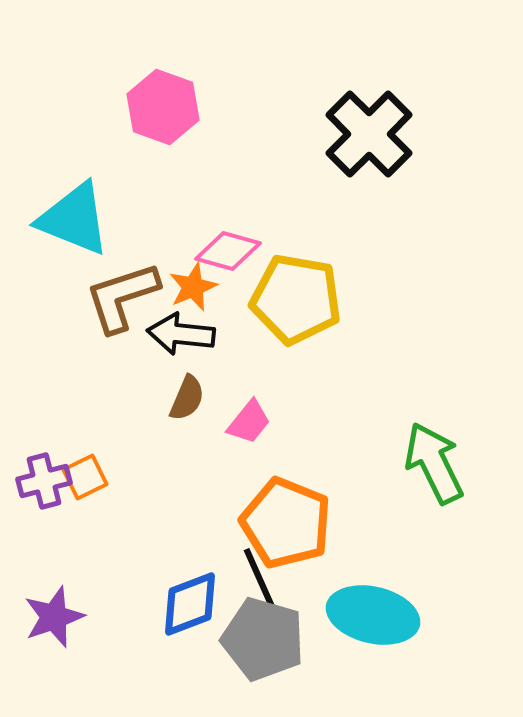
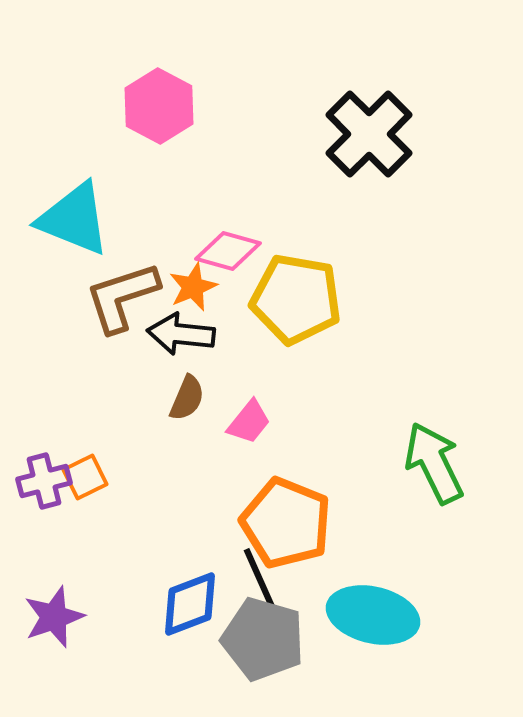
pink hexagon: moved 4 px left, 1 px up; rotated 8 degrees clockwise
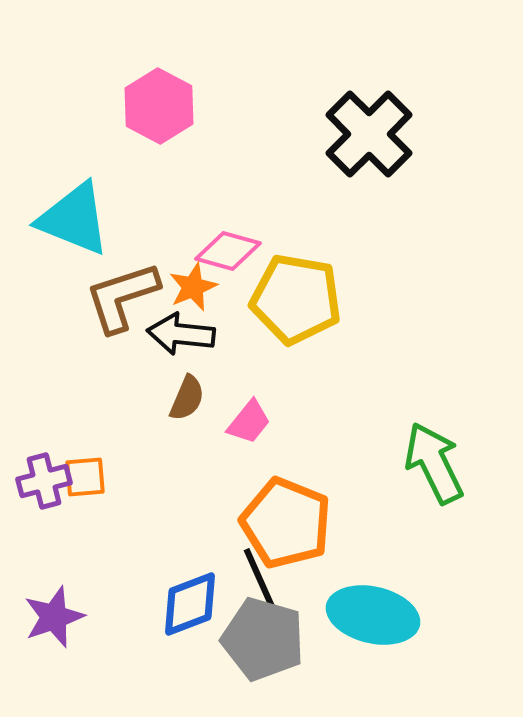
orange square: rotated 21 degrees clockwise
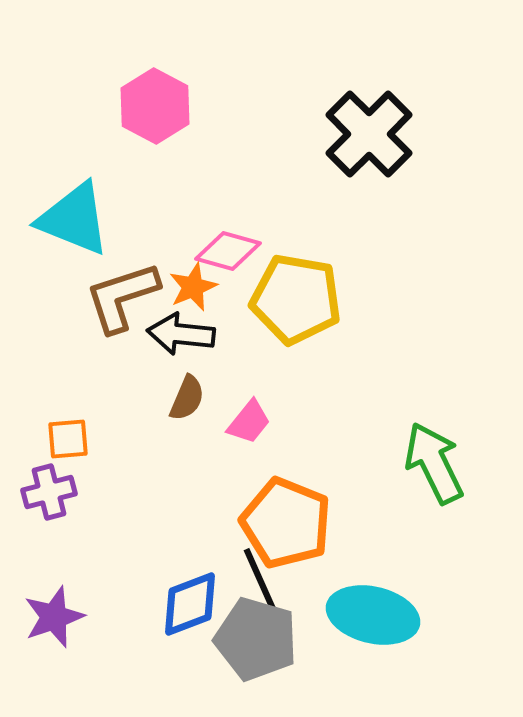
pink hexagon: moved 4 px left
orange square: moved 17 px left, 38 px up
purple cross: moved 5 px right, 11 px down
gray pentagon: moved 7 px left
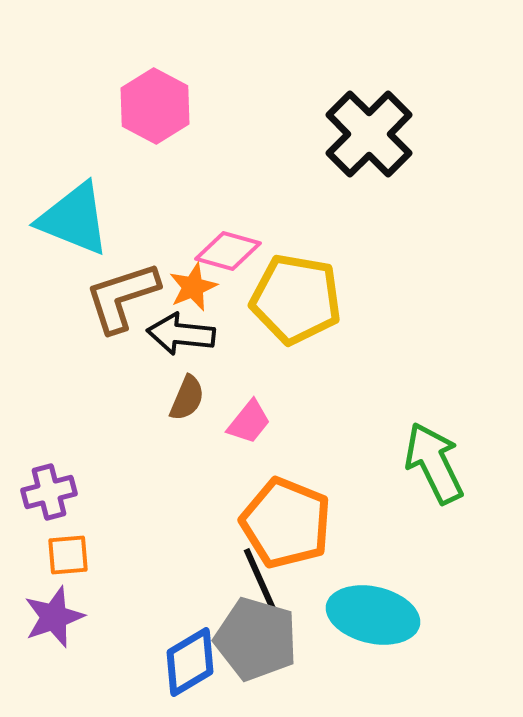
orange square: moved 116 px down
blue diamond: moved 58 px down; rotated 10 degrees counterclockwise
